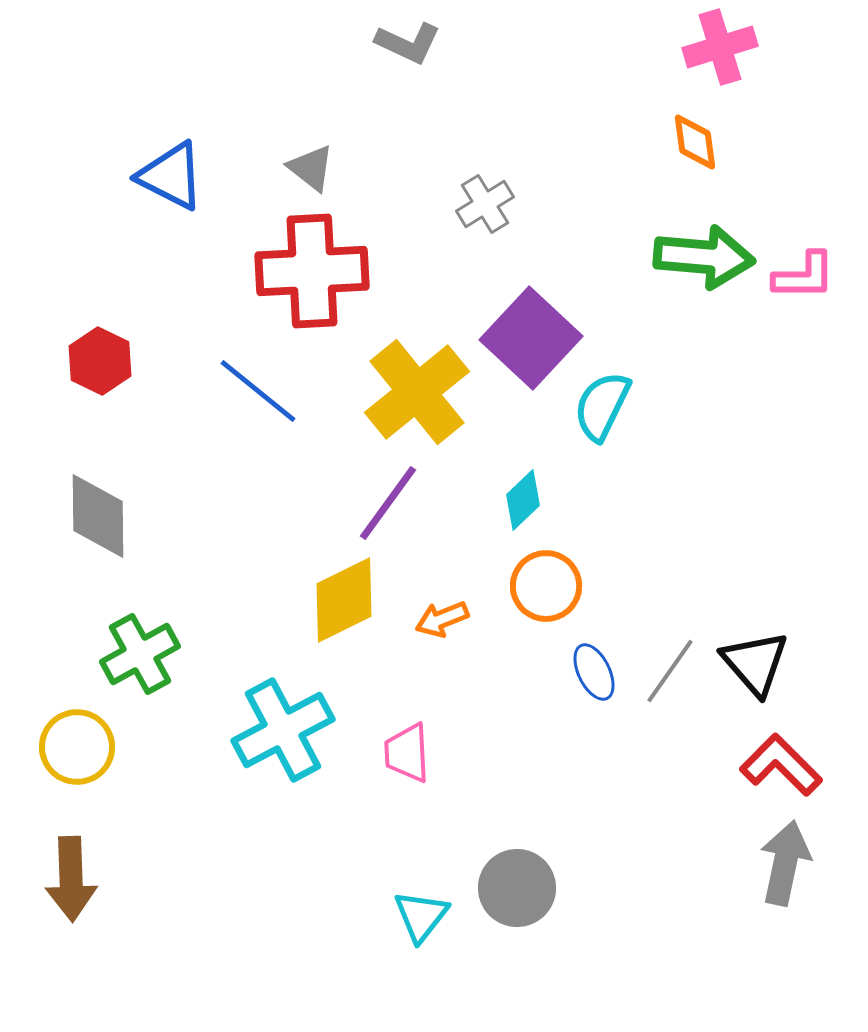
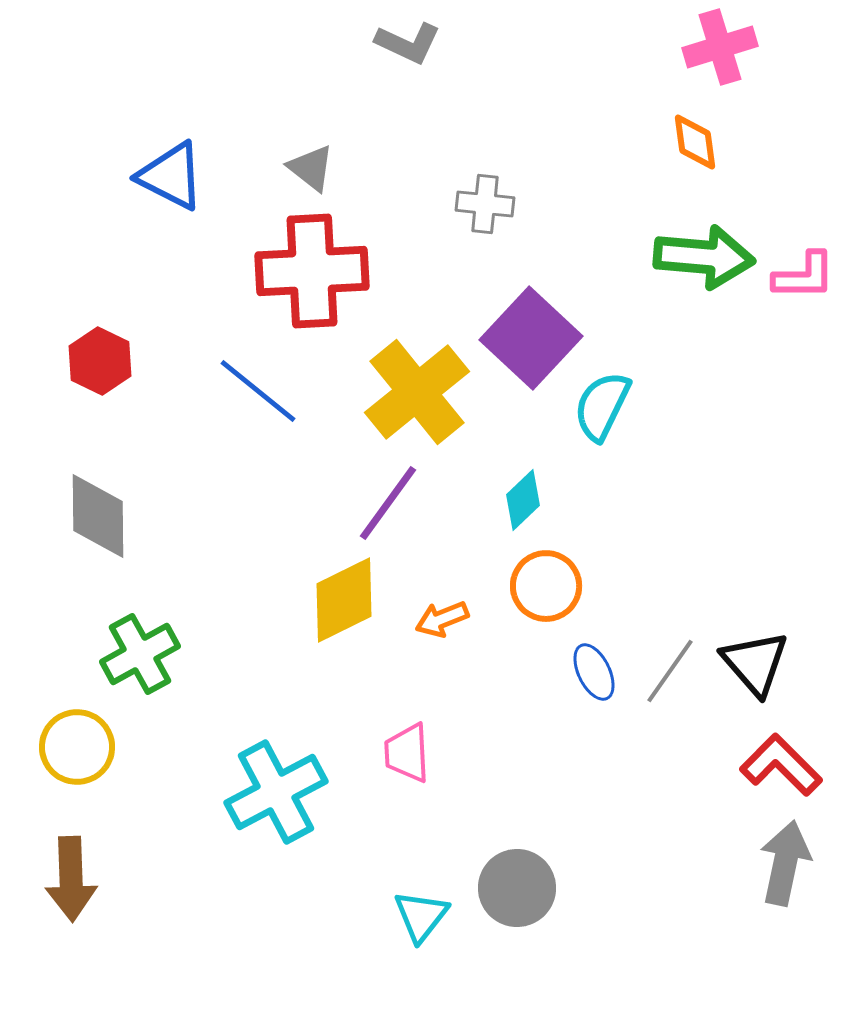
gray cross: rotated 38 degrees clockwise
cyan cross: moved 7 px left, 62 px down
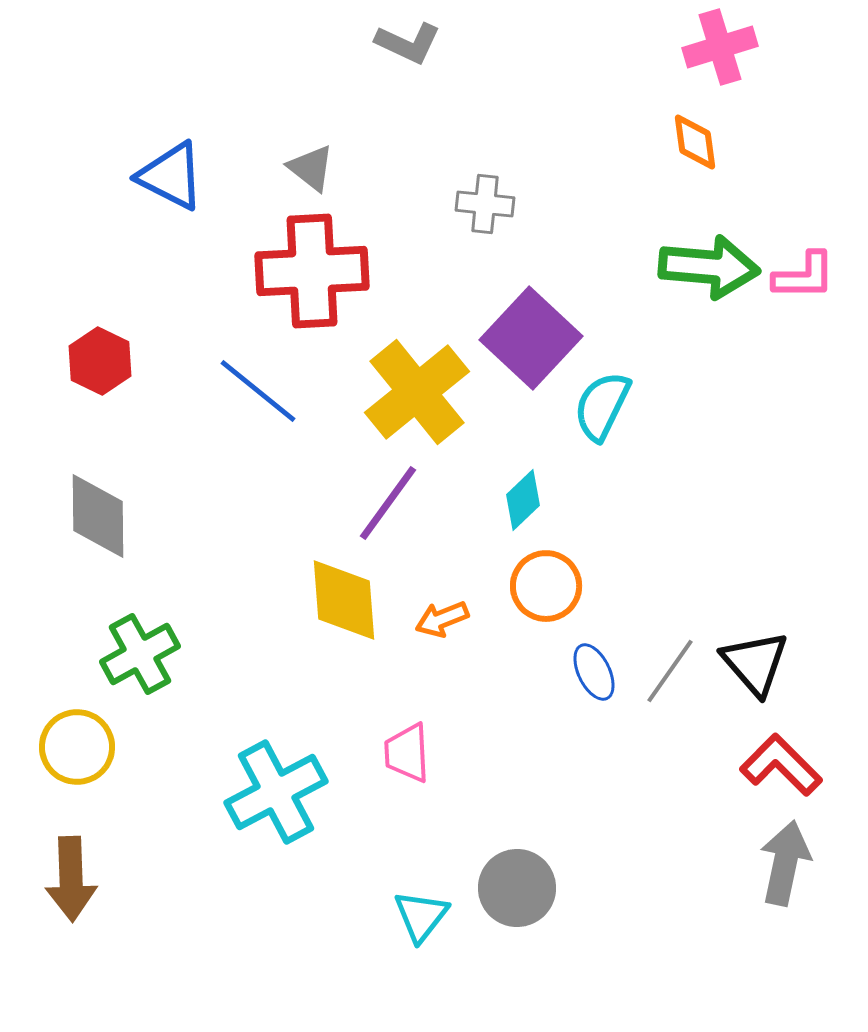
green arrow: moved 5 px right, 10 px down
yellow diamond: rotated 68 degrees counterclockwise
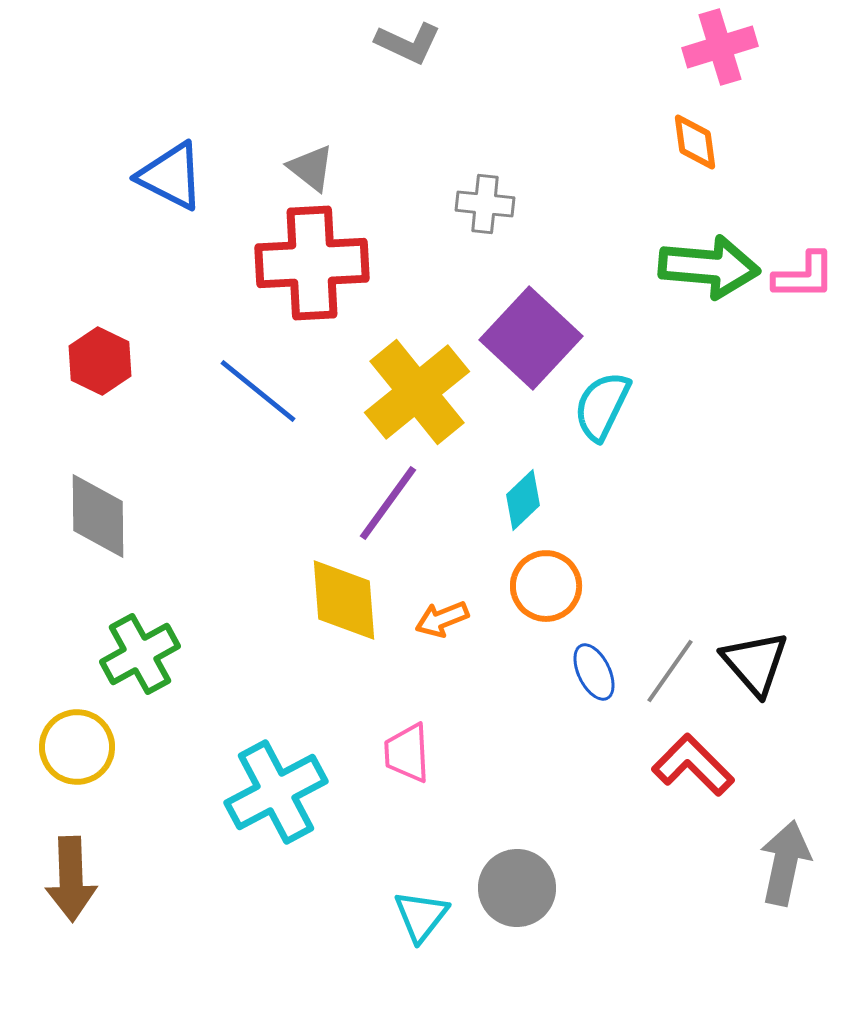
red cross: moved 8 px up
red L-shape: moved 88 px left
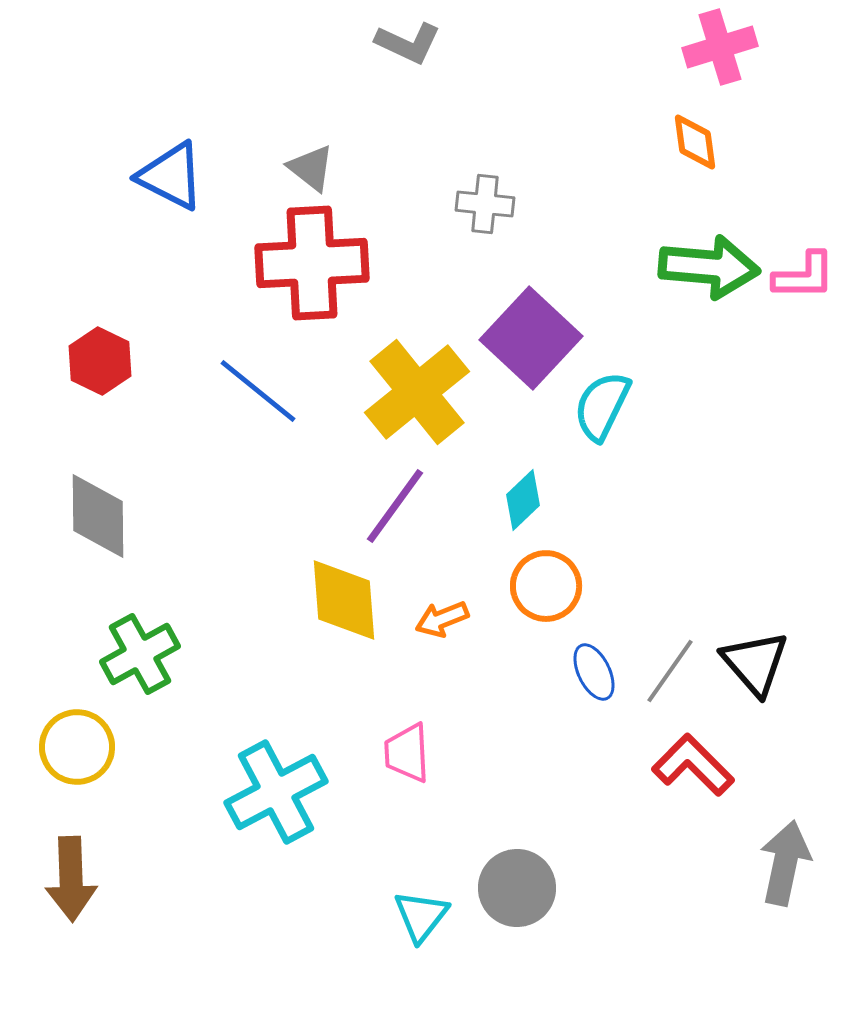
purple line: moved 7 px right, 3 px down
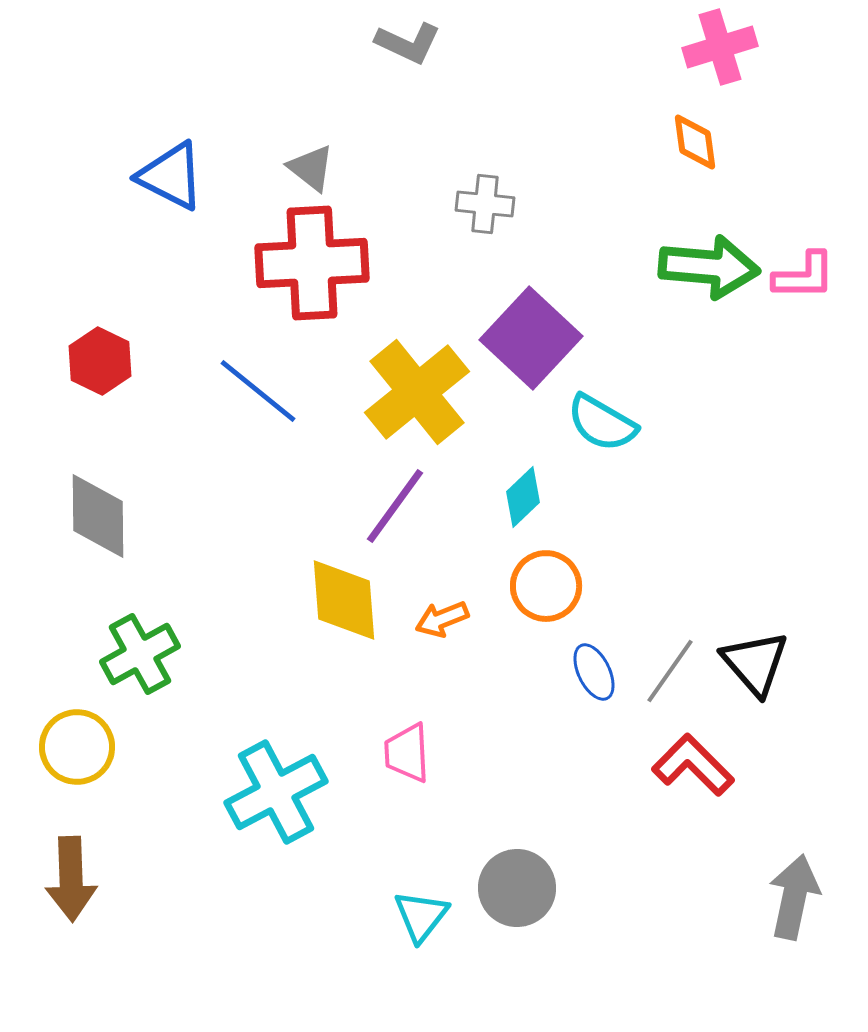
cyan semicircle: moved 17 px down; rotated 86 degrees counterclockwise
cyan diamond: moved 3 px up
gray arrow: moved 9 px right, 34 px down
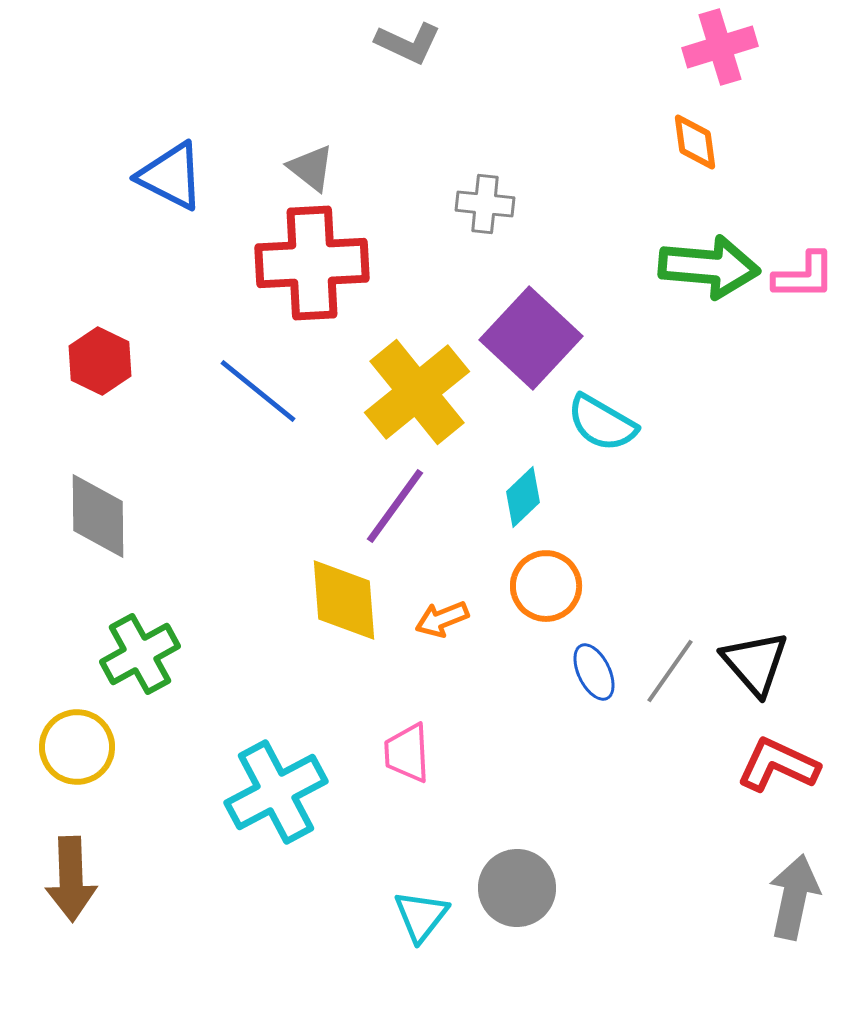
red L-shape: moved 85 px right; rotated 20 degrees counterclockwise
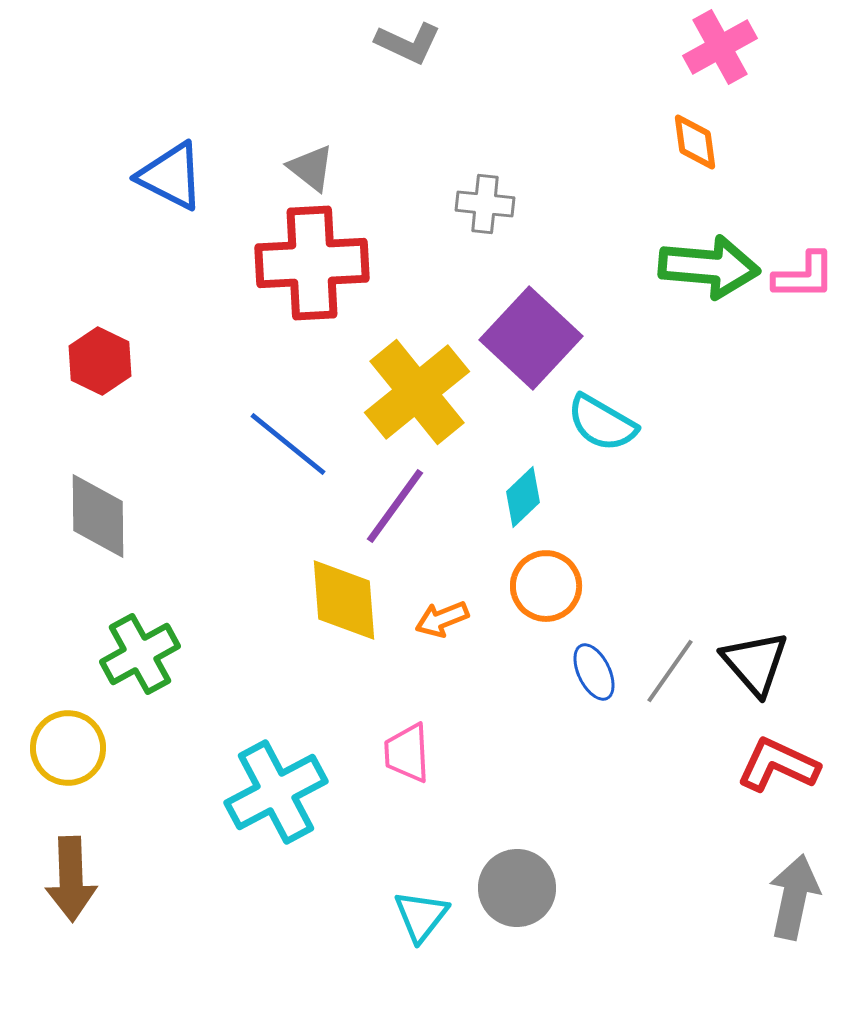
pink cross: rotated 12 degrees counterclockwise
blue line: moved 30 px right, 53 px down
yellow circle: moved 9 px left, 1 px down
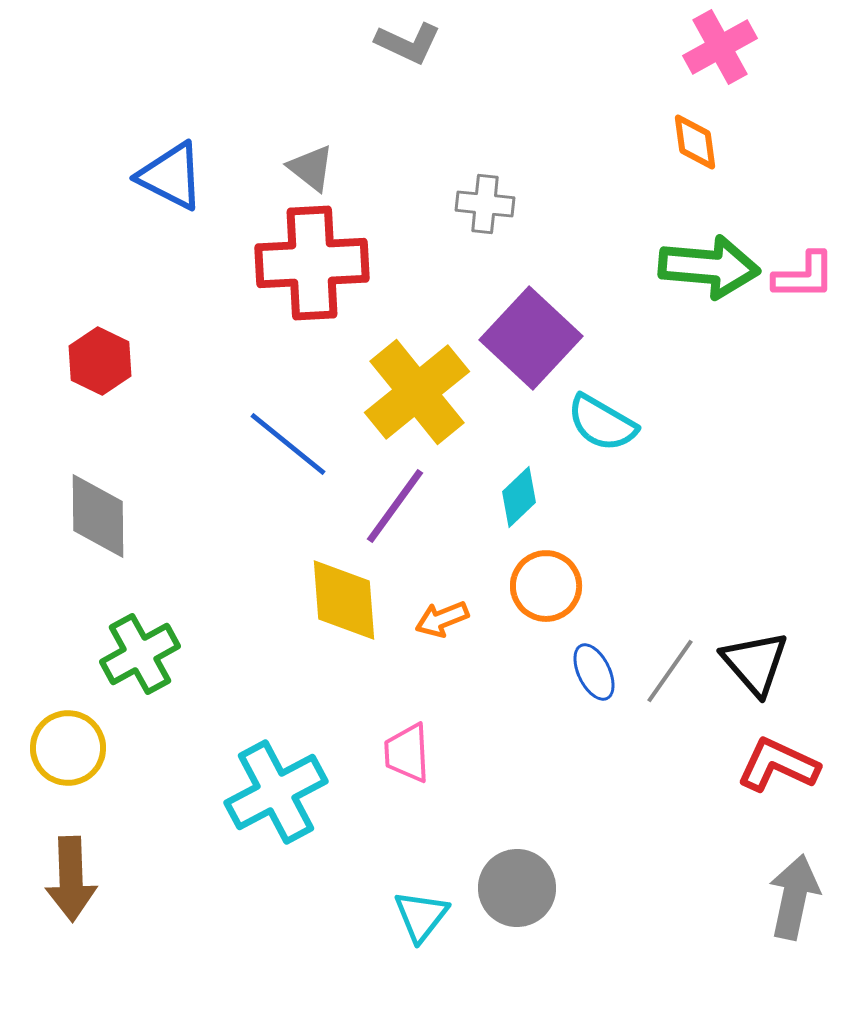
cyan diamond: moved 4 px left
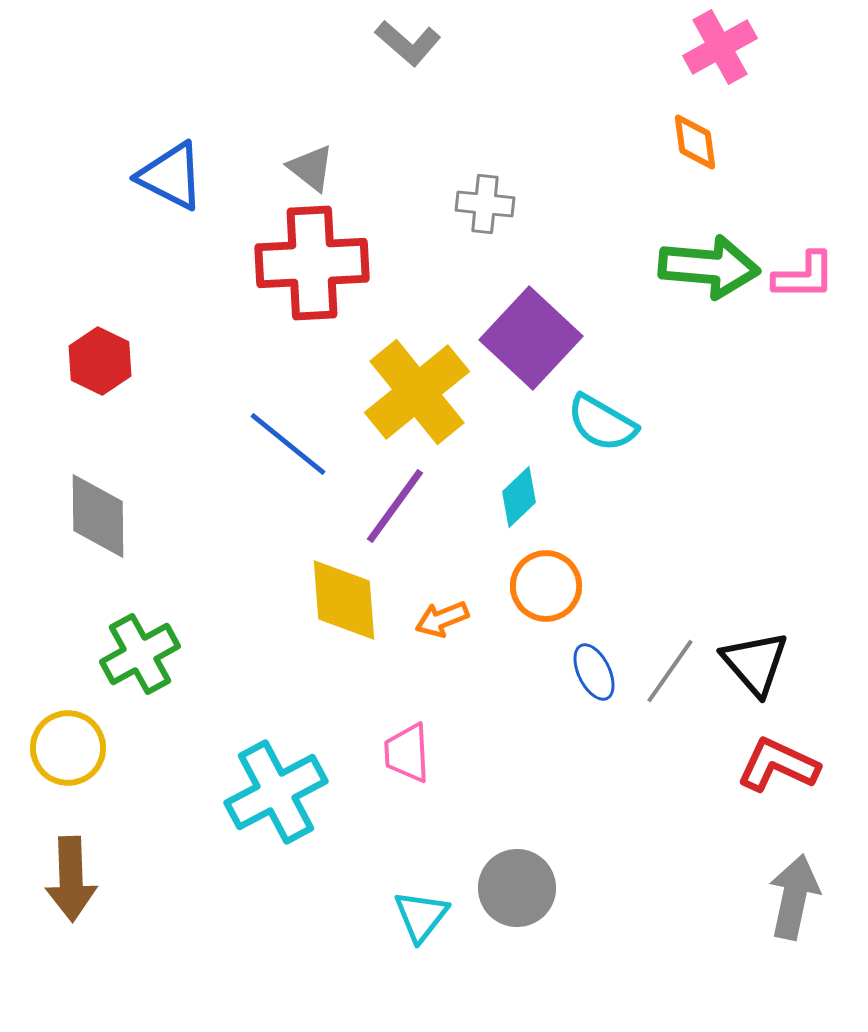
gray L-shape: rotated 16 degrees clockwise
